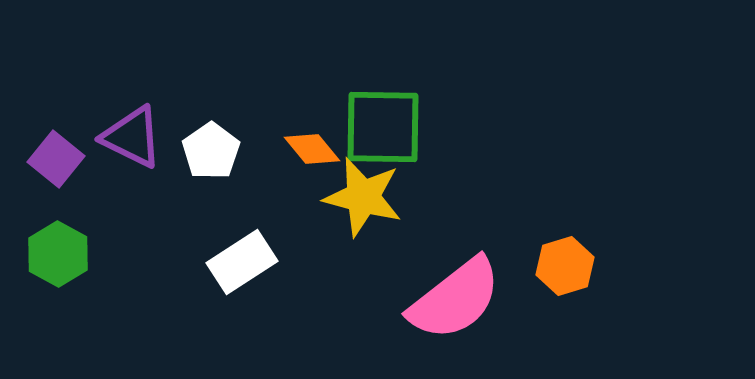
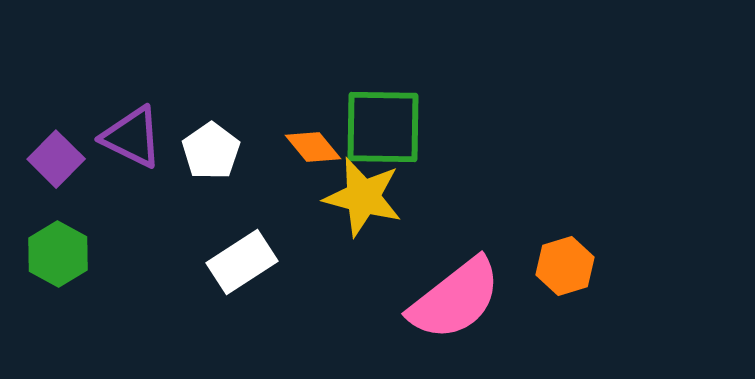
orange diamond: moved 1 px right, 2 px up
purple square: rotated 6 degrees clockwise
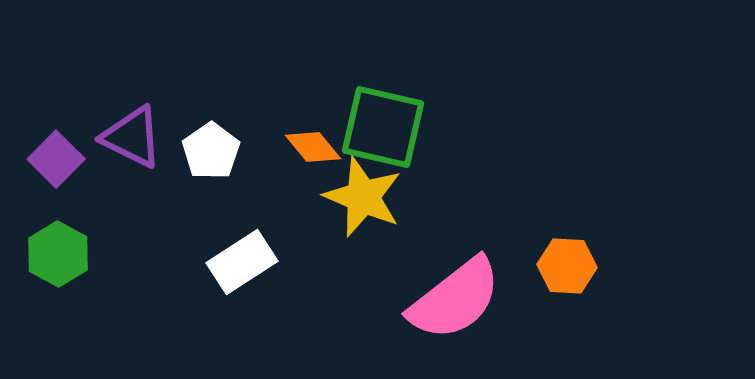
green square: rotated 12 degrees clockwise
yellow star: rotated 8 degrees clockwise
orange hexagon: moved 2 px right; rotated 20 degrees clockwise
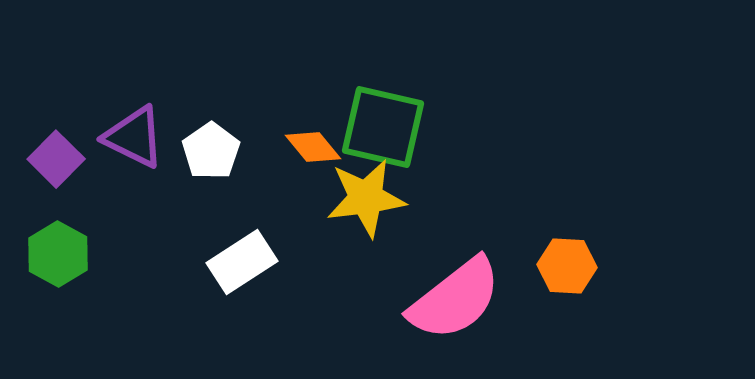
purple triangle: moved 2 px right
yellow star: moved 3 px right, 1 px down; rotated 30 degrees counterclockwise
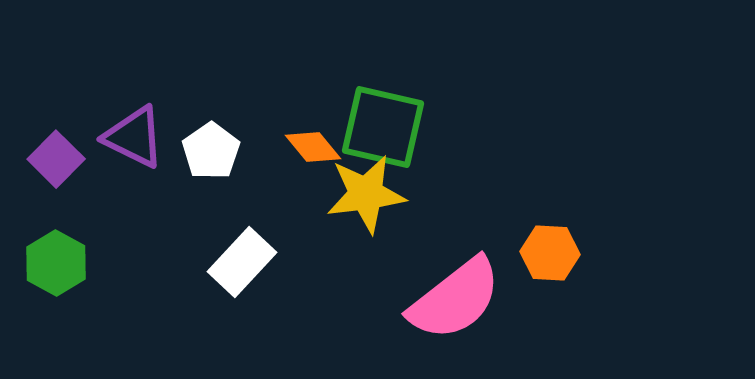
yellow star: moved 4 px up
green hexagon: moved 2 px left, 9 px down
white rectangle: rotated 14 degrees counterclockwise
orange hexagon: moved 17 px left, 13 px up
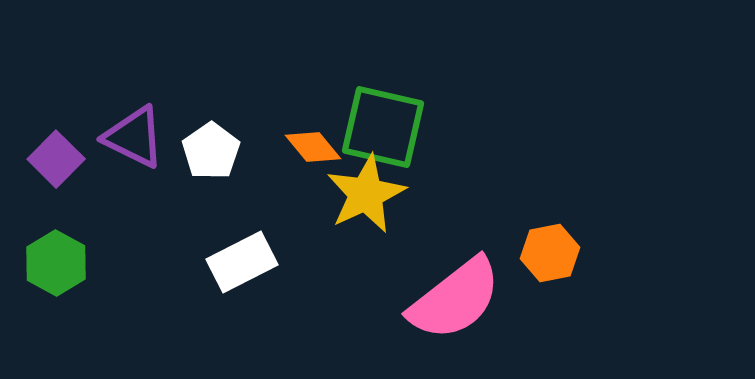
yellow star: rotated 18 degrees counterclockwise
orange hexagon: rotated 14 degrees counterclockwise
white rectangle: rotated 20 degrees clockwise
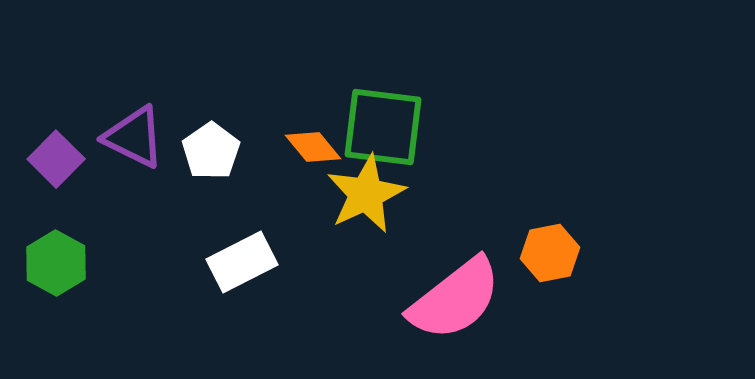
green square: rotated 6 degrees counterclockwise
